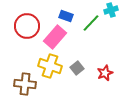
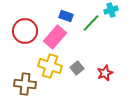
red circle: moved 2 px left, 5 px down
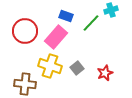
pink rectangle: moved 1 px right
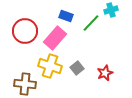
pink rectangle: moved 1 px left, 1 px down
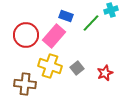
red circle: moved 1 px right, 4 px down
pink rectangle: moved 1 px left, 2 px up
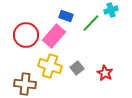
red star: rotated 21 degrees counterclockwise
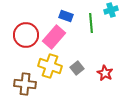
green line: rotated 48 degrees counterclockwise
pink rectangle: moved 1 px down
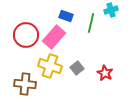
green line: rotated 18 degrees clockwise
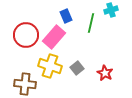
blue rectangle: rotated 48 degrees clockwise
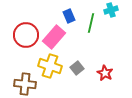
blue rectangle: moved 3 px right
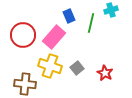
red circle: moved 3 px left
